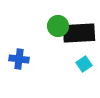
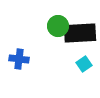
black rectangle: moved 1 px right
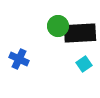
blue cross: rotated 18 degrees clockwise
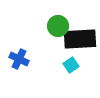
black rectangle: moved 6 px down
cyan square: moved 13 px left, 1 px down
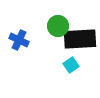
blue cross: moved 19 px up
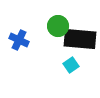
black rectangle: rotated 8 degrees clockwise
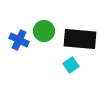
green circle: moved 14 px left, 5 px down
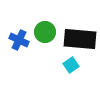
green circle: moved 1 px right, 1 px down
